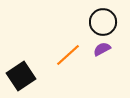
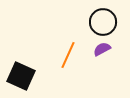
orange line: rotated 24 degrees counterclockwise
black square: rotated 32 degrees counterclockwise
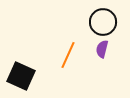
purple semicircle: rotated 48 degrees counterclockwise
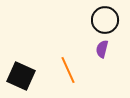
black circle: moved 2 px right, 2 px up
orange line: moved 15 px down; rotated 48 degrees counterclockwise
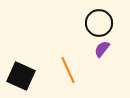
black circle: moved 6 px left, 3 px down
purple semicircle: rotated 24 degrees clockwise
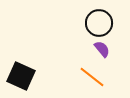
purple semicircle: rotated 102 degrees clockwise
orange line: moved 24 px right, 7 px down; rotated 28 degrees counterclockwise
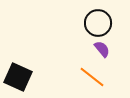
black circle: moved 1 px left
black square: moved 3 px left, 1 px down
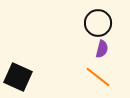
purple semicircle: rotated 54 degrees clockwise
orange line: moved 6 px right
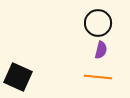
purple semicircle: moved 1 px left, 1 px down
orange line: rotated 32 degrees counterclockwise
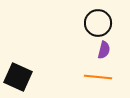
purple semicircle: moved 3 px right
